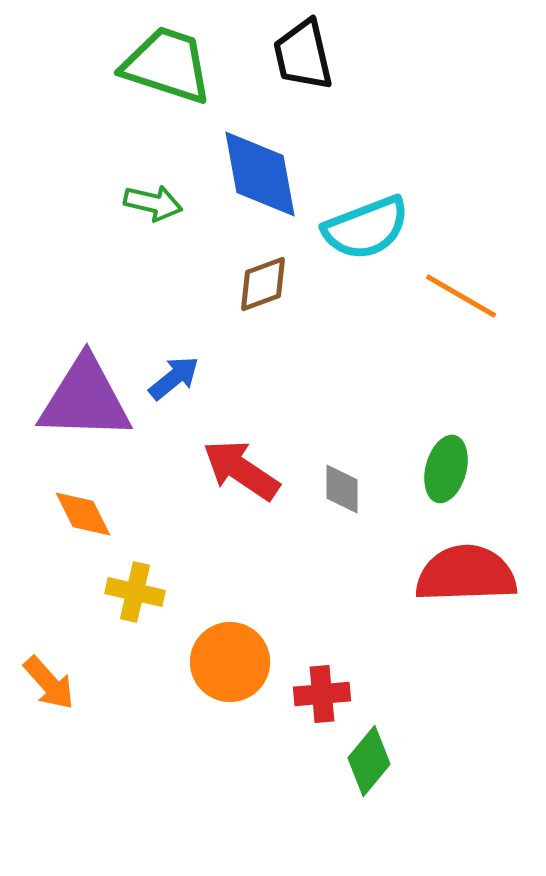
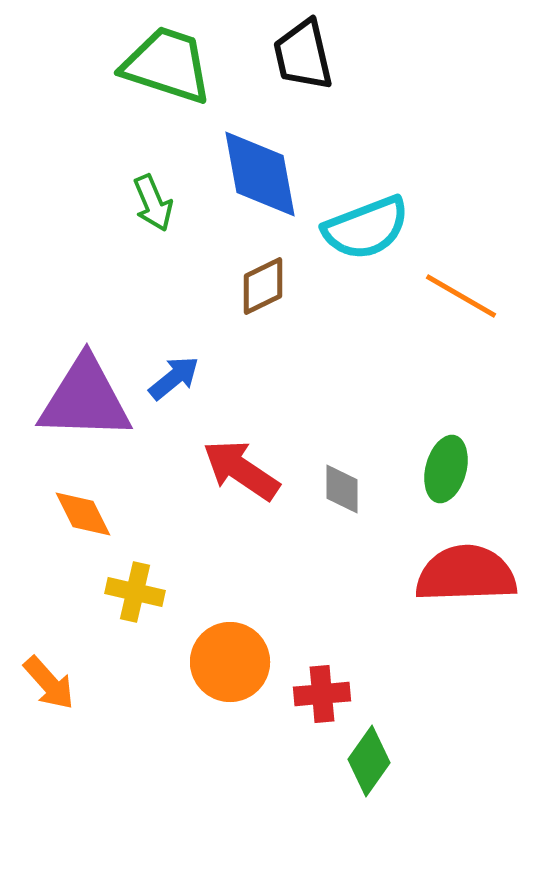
green arrow: rotated 54 degrees clockwise
brown diamond: moved 2 px down; rotated 6 degrees counterclockwise
green diamond: rotated 4 degrees counterclockwise
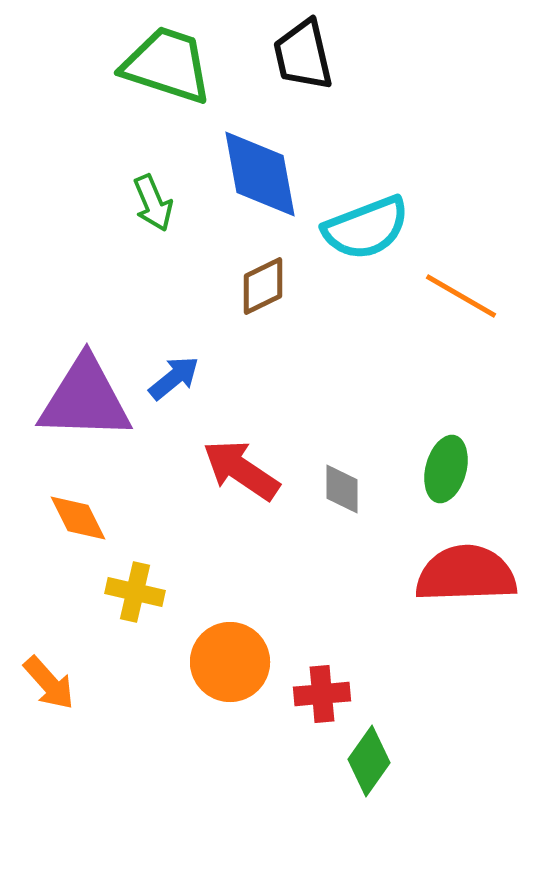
orange diamond: moved 5 px left, 4 px down
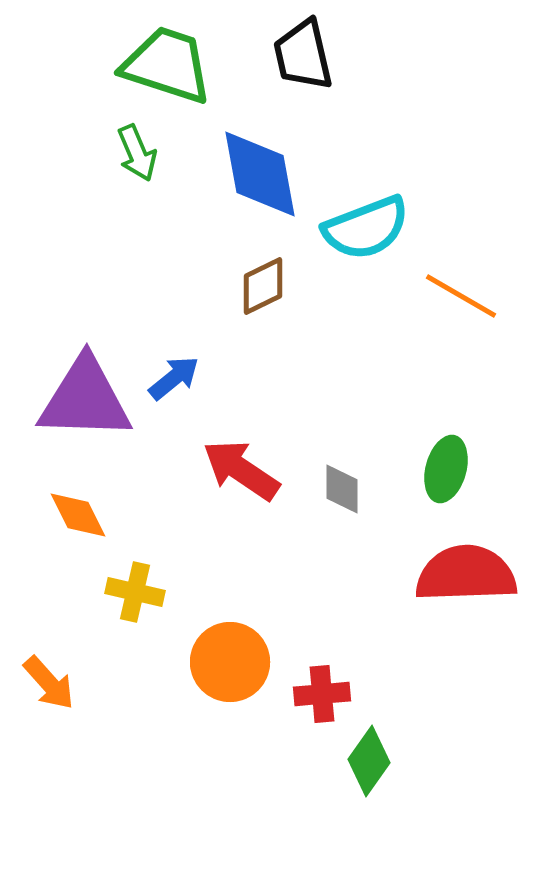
green arrow: moved 16 px left, 50 px up
orange diamond: moved 3 px up
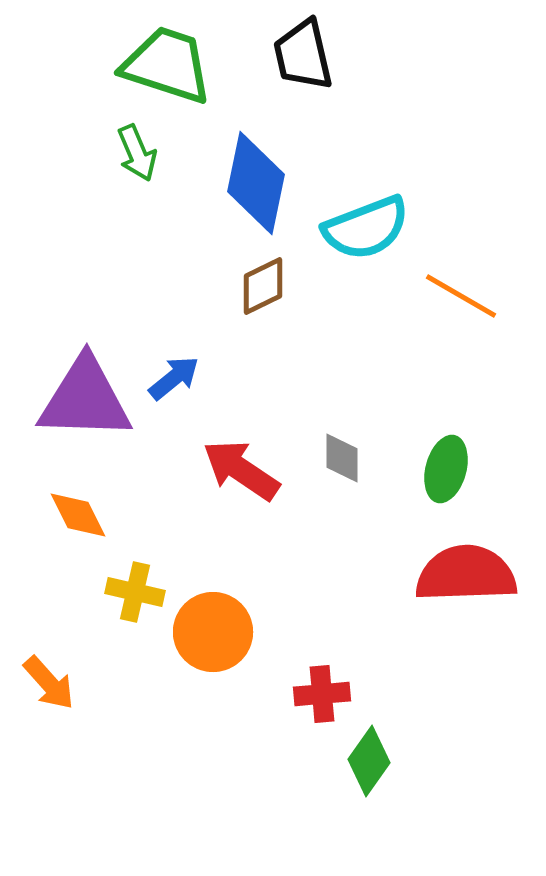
blue diamond: moved 4 px left, 9 px down; rotated 22 degrees clockwise
gray diamond: moved 31 px up
orange circle: moved 17 px left, 30 px up
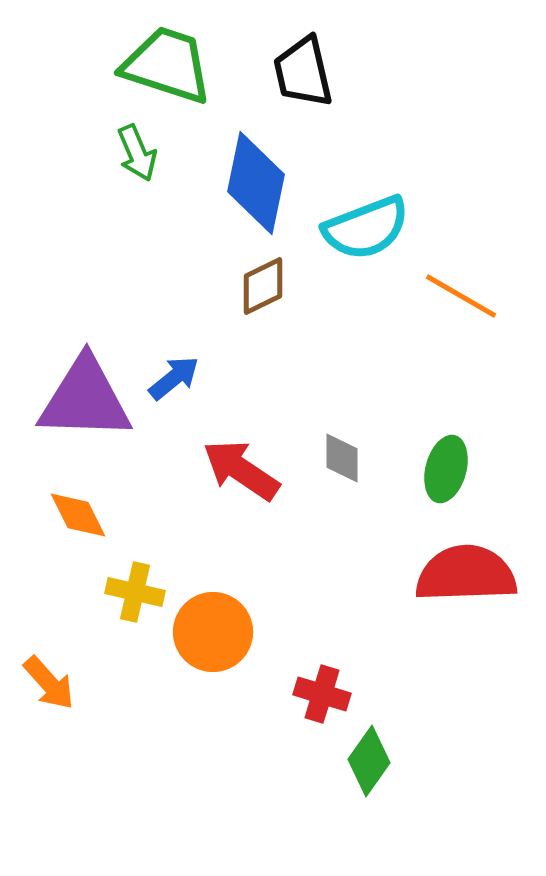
black trapezoid: moved 17 px down
red cross: rotated 22 degrees clockwise
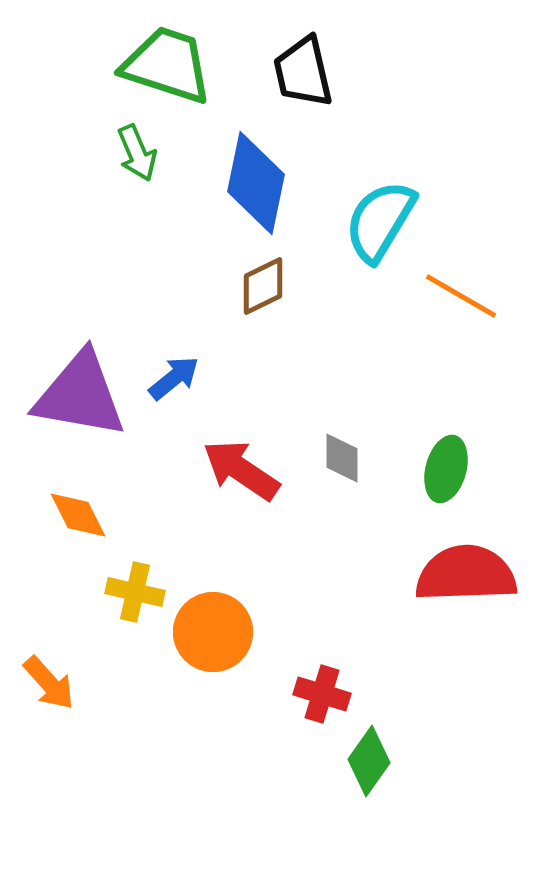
cyan semicircle: moved 14 px right, 7 px up; rotated 142 degrees clockwise
purple triangle: moved 5 px left, 4 px up; rotated 8 degrees clockwise
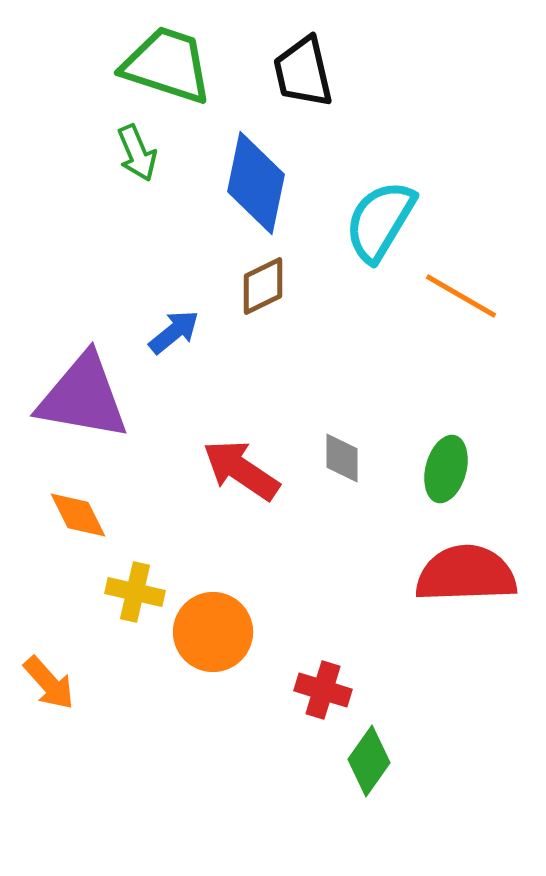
blue arrow: moved 46 px up
purple triangle: moved 3 px right, 2 px down
red cross: moved 1 px right, 4 px up
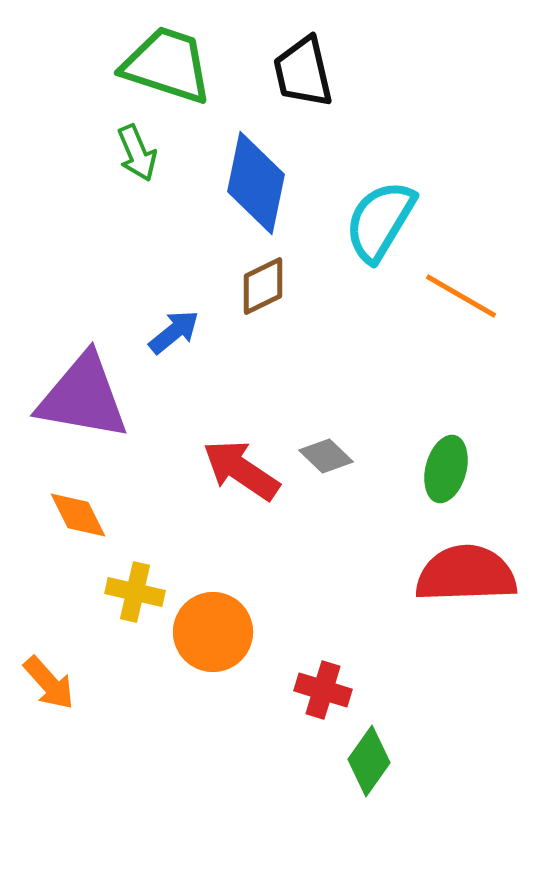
gray diamond: moved 16 px left, 2 px up; rotated 46 degrees counterclockwise
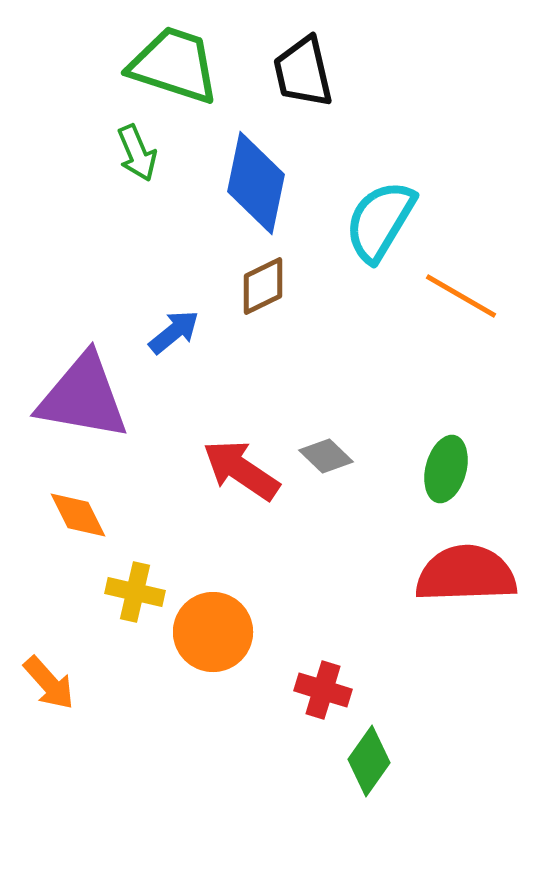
green trapezoid: moved 7 px right
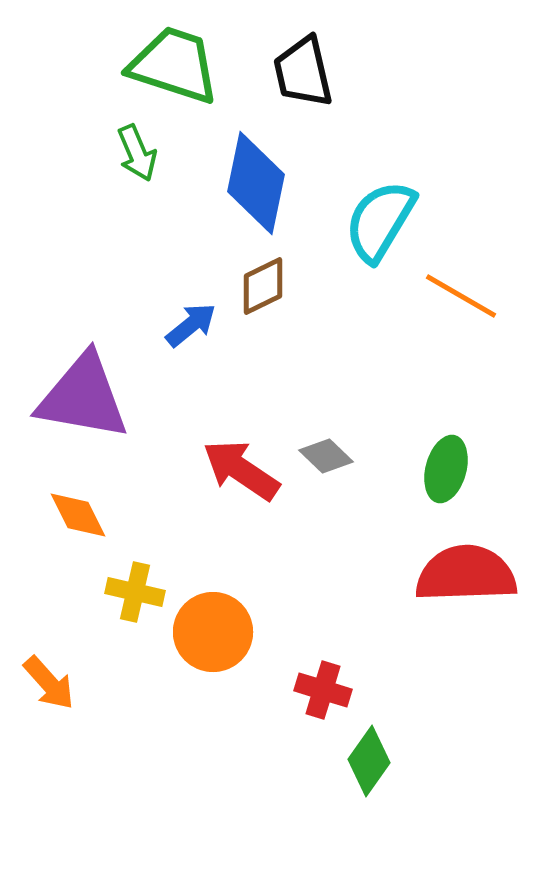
blue arrow: moved 17 px right, 7 px up
